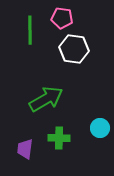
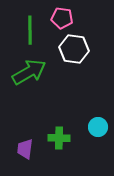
green arrow: moved 17 px left, 27 px up
cyan circle: moved 2 px left, 1 px up
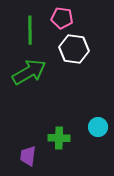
purple trapezoid: moved 3 px right, 7 px down
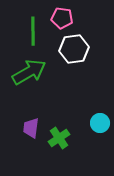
green line: moved 3 px right, 1 px down
white hexagon: rotated 16 degrees counterclockwise
cyan circle: moved 2 px right, 4 px up
green cross: rotated 35 degrees counterclockwise
purple trapezoid: moved 3 px right, 28 px up
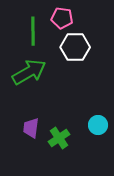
white hexagon: moved 1 px right, 2 px up; rotated 8 degrees clockwise
cyan circle: moved 2 px left, 2 px down
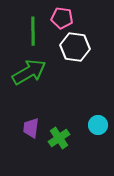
white hexagon: rotated 8 degrees clockwise
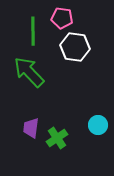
green arrow: rotated 104 degrees counterclockwise
green cross: moved 2 px left
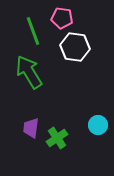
green line: rotated 20 degrees counterclockwise
green arrow: rotated 12 degrees clockwise
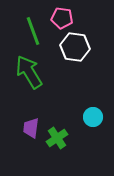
cyan circle: moved 5 px left, 8 px up
